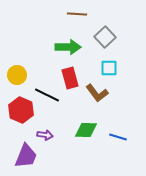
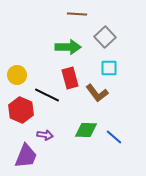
blue line: moved 4 px left; rotated 24 degrees clockwise
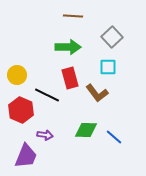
brown line: moved 4 px left, 2 px down
gray square: moved 7 px right
cyan square: moved 1 px left, 1 px up
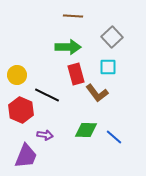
red rectangle: moved 6 px right, 4 px up
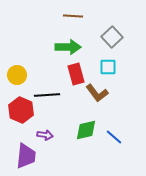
black line: rotated 30 degrees counterclockwise
green diamond: rotated 15 degrees counterclockwise
purple trapezoid: rotated 16 degrees counterclockwise
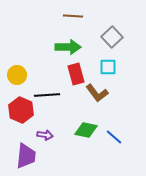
green diamond: rotated 25 degrees clockwise
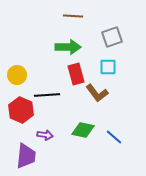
gray square: rotated 25 degrees clockwise
green diamond: moved 3 px left
